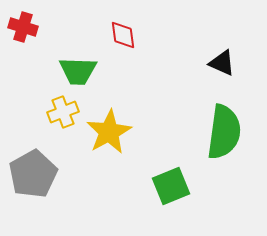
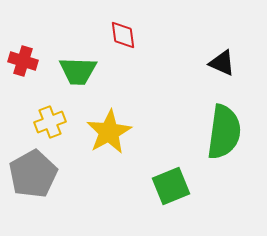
red cross: moved 34 px down
yellow cross: moved 13 px left, 10 px down
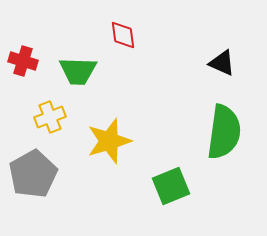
yellow cross: moved 5 px up
yellow star: moved 9 px down; rotated 12 degrees clockwise
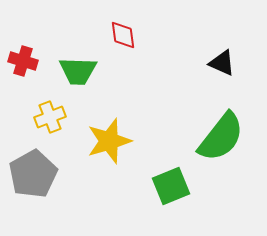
green semicircle: moved 3 px left, 5 px down; rotated 30 degrees clockwise
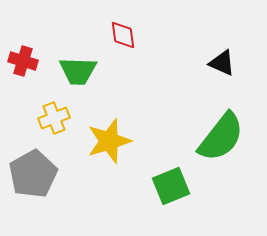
yellow cross: moved 4 px right, 1 px down
